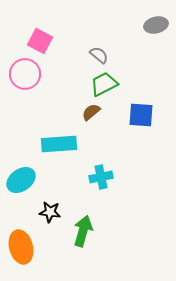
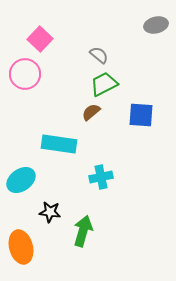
pink square: moved 2 px up; rotated 15 degrees clockwise
cyan rectangle: rotated 12 degrees clockwise
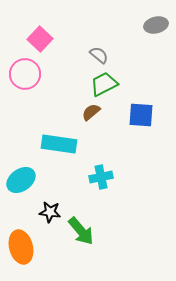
green arrow: moved 2 px left; rotated 124 degrees clockwise
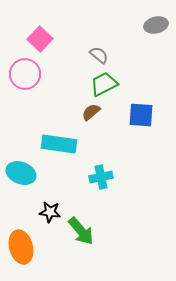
cyan ellipse: moved 7 px up; rotated 56 degrees clockwise
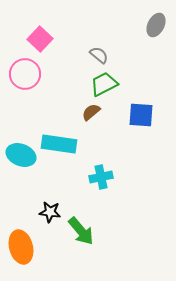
gray ellipse: rotated 50 degrees counterclockwise
cyan ellipse: moved 18 px up
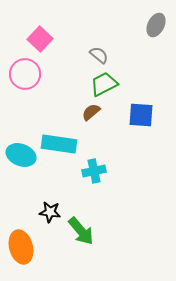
cyan cross: moved 7 px left, 6 px up
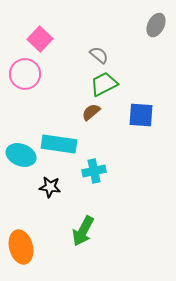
black star: moved 25 px up
green arrow: moved 2 px right; rotated 68 degrees clockwise
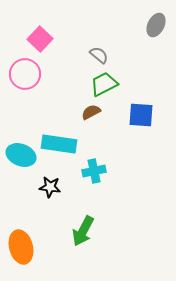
brown semicircle: rotated 12 degrees clockwise
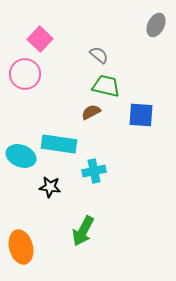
green trapezoid: moved 2 px right, 2 px down; rotated 40 degrees clockwise
cyan ellipse: moved 1 px down
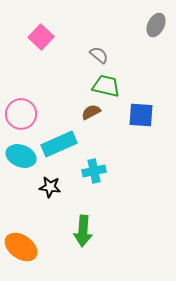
pink square: moved 1 px right, 2 px up
pink circle: moved 4 px left, 40 px down
cyan rectangle: rotated 32 degrees counterclockwise
green arrow: rotated 24 degrees counterclockwise
orange ellipse: rotated 40 degrees counterclockwise
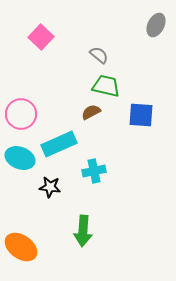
cyan ellipse: moved 1 px left, 2 px down
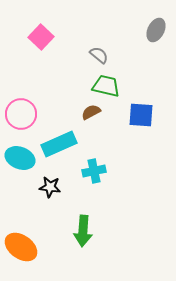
gray ellipse: moved 5 px down
